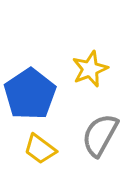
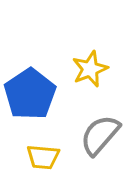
gray semicircle: rotated 12 degrees clockwise
yellow trapezoid: moved 3 px right, 8 px down; rotated 32 degrees counterclockwise
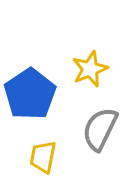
gray semicircle: moved 6 px up; rotated 15 degrees counterclockwise
yellow trapezoid: rotated 96 degrees clockwise
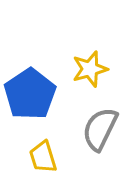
yellow star: rotated 6 degrees clockwise
yellow trapezoid: rotated 28 degrees counterclockwise
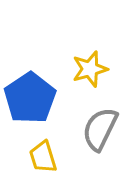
blue pentagon: moved 4 px down
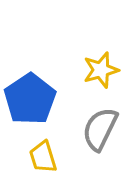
yellow star: moved 11 px right, 1 px down
blue pentagon: moved 1 px down
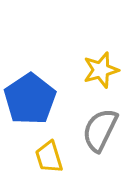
gray semicircle: moved 1 px down
yellow trapezoid: moved 6 px right
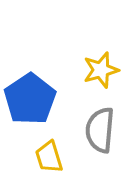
gray semicircle: rotated 21 degrees counterclockwise
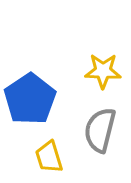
yellow star: moved 2 px right, 1 px down; rotated 18 degrees clockwise
gray semicircle: rotated 9 degrees clockwise
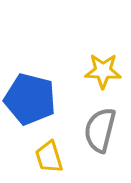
blue pentagon: rotated 24 degrees counterclockwise
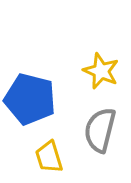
yellow star: moved 2 px left; rotated 21 degrees clockwise
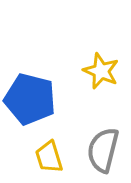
gray semicircle: moved 3 px right, 20 px down
